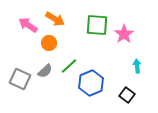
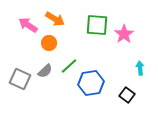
cyan arrow: moved 3 px right, 2 px down
blue hexagon: rotated 15 degrees clockwise
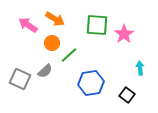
orange circle: moved 3 px right
green line: moved 11 px up
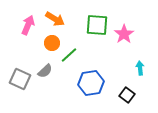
pink arrow: rotated 78 degrees clockwise
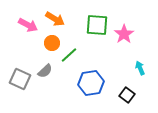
pink arrow: rotated 96 degrees clockwise
cyan arrow: rotated 16 degrees counterclockwise
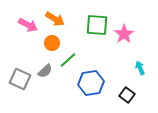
green line: moved 1 px left, 5 px down
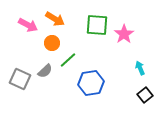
black square: moved 18 px right; rotated 14 degrees clockwise
